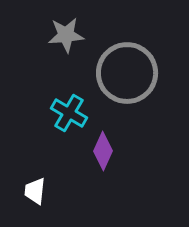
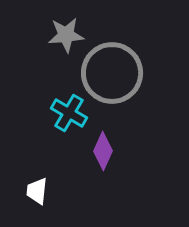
gray circle: moved 15 px left
white trapezoid: moved 2 px right
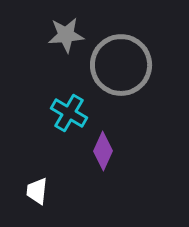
gray circle: moved 9 px right, 8 px up
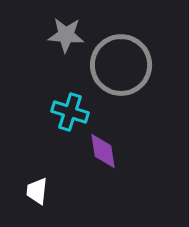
gray star: rotated 9 degrees clockwise
cyan cross: moved 1 px right, 1 px up; rotated 12 degrees counterclockwise
purple diamond: rotated 33 degrees counterclockwise
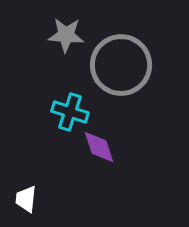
purple diamond: moved 4 px left, 4 px up; rotated 9 degrees counterclockwise
white trapezoid: moved 11 px left, 8 px down
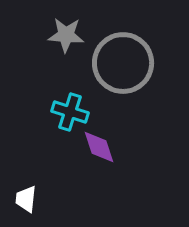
gray circle: moved 2 px right, 2 px up
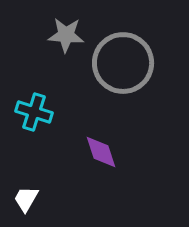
cyan cross: moved 36 px left
purple diamond: moved 2 px right, 5 px down
white trapezoid: rotated 24 degrees clockwise
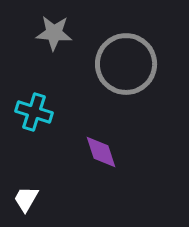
gray star: moved 12 px left, 2 px up
gray circle: moved 3 px right, 1 px down
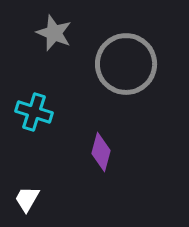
gray star: rotated 18 degrees clockwise
purple diamond: rotated 33 degrees clockwise
white trapezoid: moved 1 px right
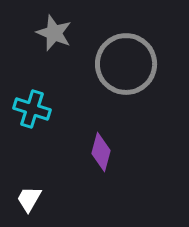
cyan cross: moved 2 px left, 3 px up
white trapezoid: moved 2 px right
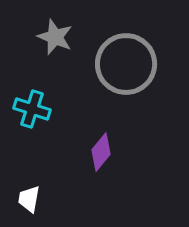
gray star: moved 1 px right, 4 px down
purple diamond: rotated 24 degrees clockwise
white trapezoid: rotated 20 degrees counterclockwise
